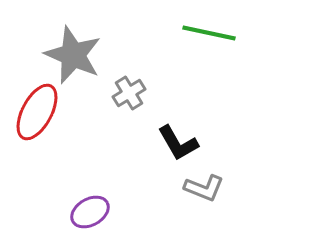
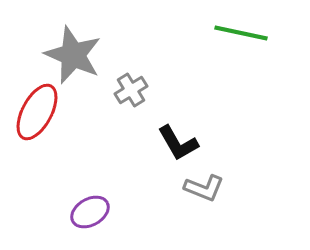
green line: moved 32 px right
gray cross: moved 2 px right, 3 px up
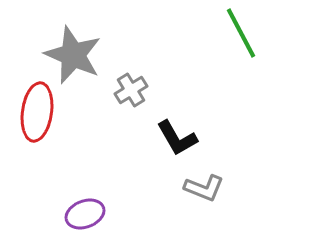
green line: rotated 50 degrees clockwise
red ellipse: rotated 20 degrees counterclockwise
black L-shape: moved 1 px left, 5 px up
purple ellipse: moved 5 px left, 2 px down; rotated 9 degrees clockwise
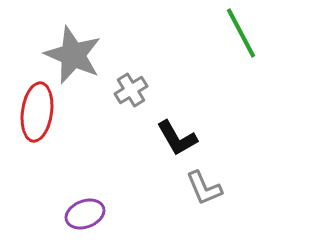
gray L-shape: rotated 45 degrees clockwise
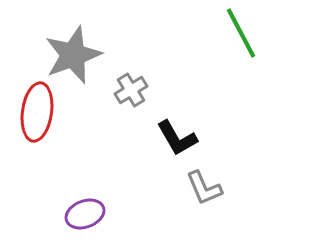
gray star: rotated 28 degrees clockwise
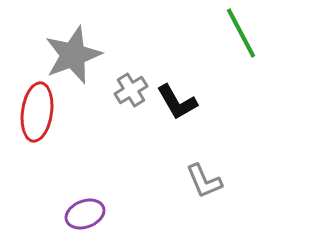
black L-shape: moved 36 px up
gray L-shape: moved 7 px up
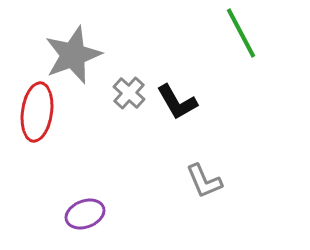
gray cross: moved 2 px left, 3 px down; rotated 16 degrees counterclockwise
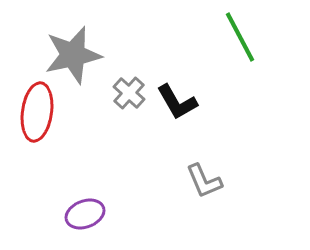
green line: moved 1 px left, 4 px down
gray star: rotated 8 degrees clockwise
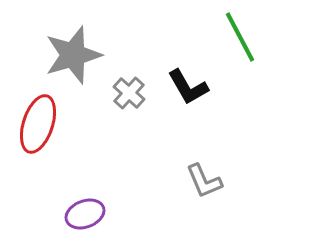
gray star: rotated 4 degrees counterclockwise
black L-shape: moved 11 px right, 15 px up
red ellipse: moved 1 px right, 12 px down; rotated 10 degrees clockwise
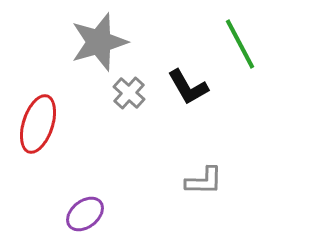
green line: moved 7 px down
gray star: moved 26 px right, 13 px up
gray L-shape: rotated 66 degrees counterclockwise
purple ellipse: rotated 18 degrees counterclockwise
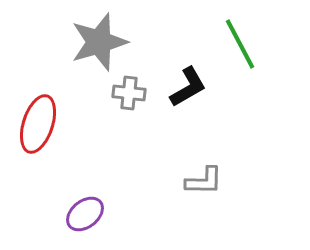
black L-shape: rotated 90 degrees counterclockwise
gray cross: rotated 36 degrees counterclockwise
